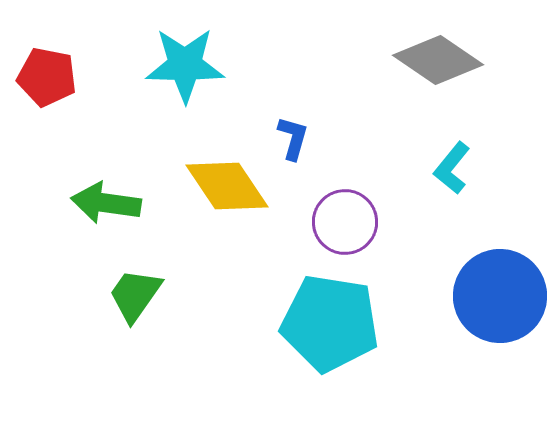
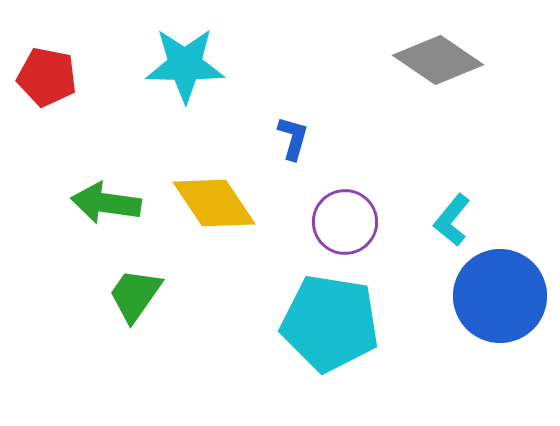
cyan L-shape: moved 52 px down
yellow diamond: moved 13 px left, 17 px down
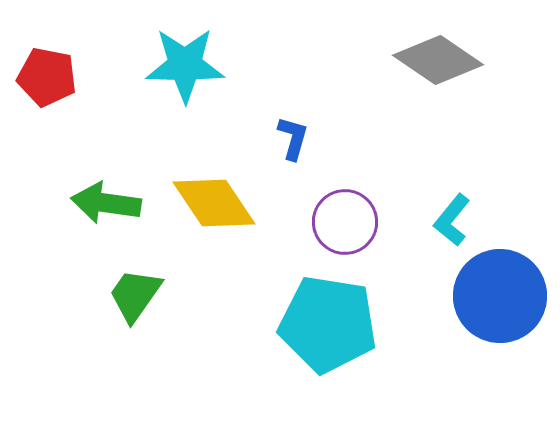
cyan pentagon: moved 2 px left, 1 px down
